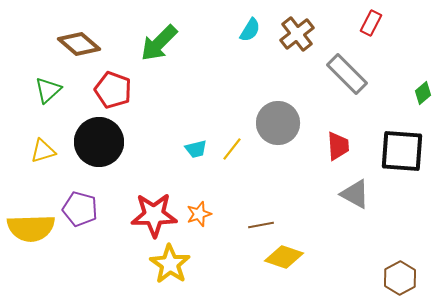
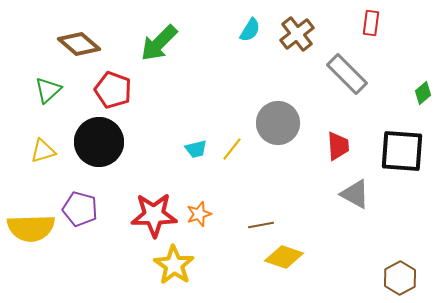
red rectangle: rotated 20 degrees counterclockwise
yellow star: moved 4 px right, 1 px down
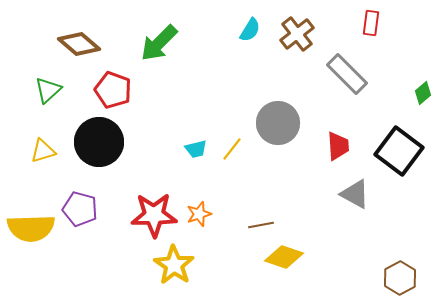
black square: moved 3 px left; rotated 33 degrees clockwise
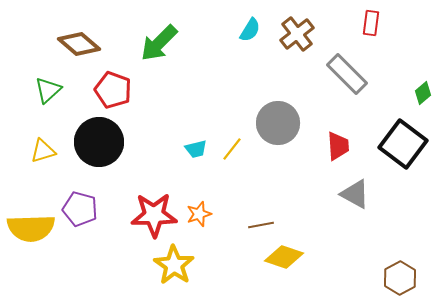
black square: moved 4 px right, 7 px up
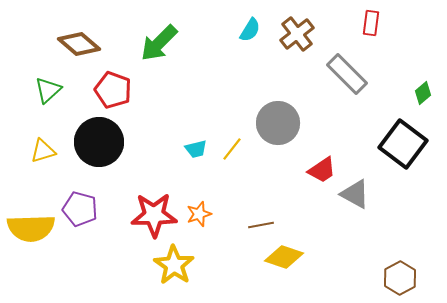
red trapezoid: moved 16 px left, 24 px down; rotated 60 degrees clockwise
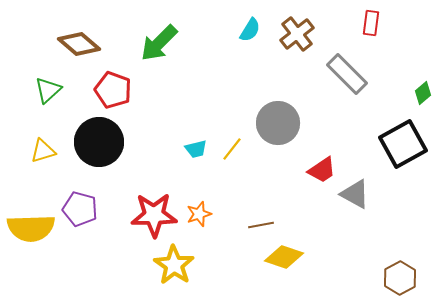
black square: rotated 24 degrees clockwise
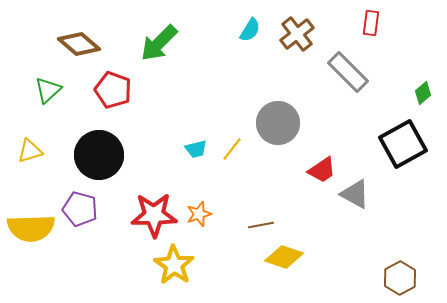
gray rectangle: moved 1 px right, 2 px up
black circle: moved 13 px down
yellow triangle: moved 13 px left
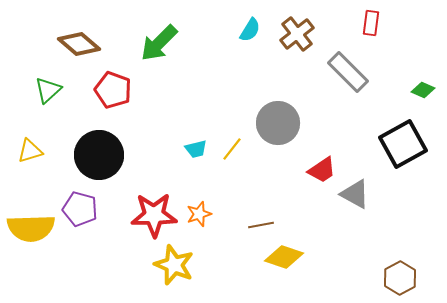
green diamond: moved 3 px up; rotated 65 degrees clockwise
yellow star: rotated 12 degrees counterclockwise
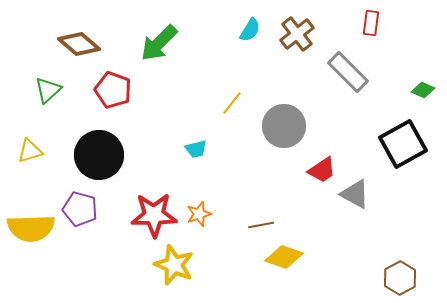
gray circle: moved 6 px right, 3 px down
yellow line: moved 46 px up
